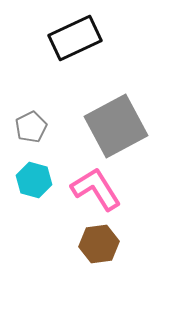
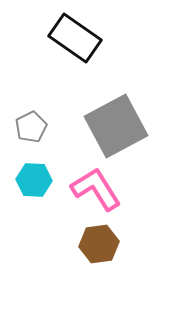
black rectangle: rotated 60 degrees clockwise
cyan hexagon: rotated 12 degrees counterclockwise
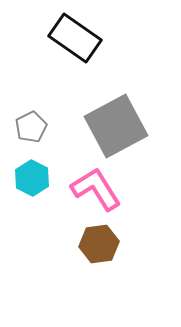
cyan hexagon: moved 2 px left, 2 px up; rotated 24 degrees clockwise
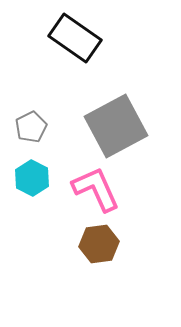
pink L-shape: rotated 8 degrees clockwise
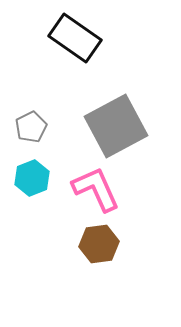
cyan hexagon: rotated 12 degrees clockwise
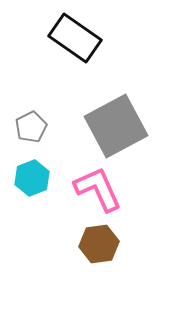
pink L-shape: moved 2 px right
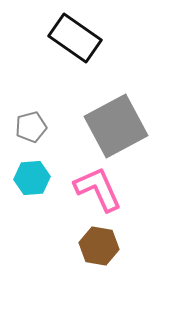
gray pentagon: rotated 12 degrees clockwise
cyan hexagon: rotated 16 degrees clockwise
brown hexagon: moved 2 px down; rotated 18 degrees clockwise
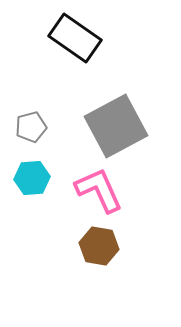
pink L-shape: moved 1 px right, 1 px down
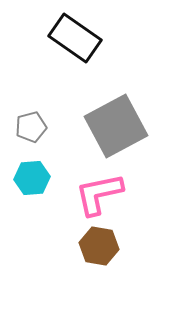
pink L-shape: moved 4 px down; rotated 78 degrees counterclockwise
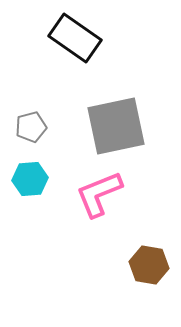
gray square: rotated 16 degrees clockwise
cyan hexagon: moved 2 px left, 1 px down
pink L-shape: rotated 10 degrees counterclockwise
brown hexagon: moved 50 px right, 19 px down
